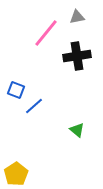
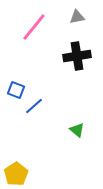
pink line: moved 12 px left, 6 px up
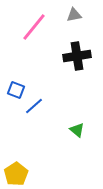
gray triangle: moved 3 px left, 2 px up
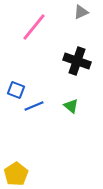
gray triangle: moved 7 px right, 3 px up; rotated 14 degrees counterclockwise
black cross: moved 5 px down; rotated 28 degrees clockwise
blue line: rotated 18 degrees clockwise
green triangle: moved 6 px left, 24 px up
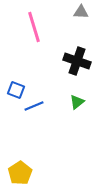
gray triangle: rotated 28 degrees clockwise
pink line: rotated 56 degrees counterclockwise
green triangle: moved 6 px right, 4 px up; rotated 42 degrees clockwise
yellow pentagon: moved 4 px right, 1 px up
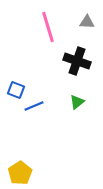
gray triangle: moved 6 px right, 10 px down
pink line: moved 14 px right
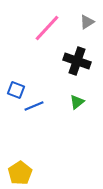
gray triangle: rotated 35 degrees counterclockwise
pink line: moved 1 px left, 1 px down; rotated 60 degrees clockwise
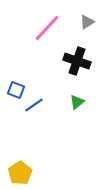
blue line: moved 1 px up; rotated 12 degrees counterclockwise
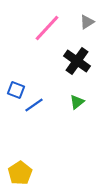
black cross: rotated 16 degrees clockwise
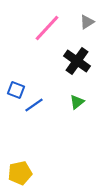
yellow pentagon: rotated 20 degrees clockwise
